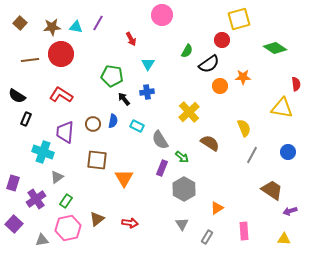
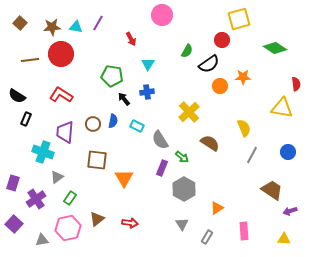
green rectangle at (66, 201): moved 4 px right, 3 px up
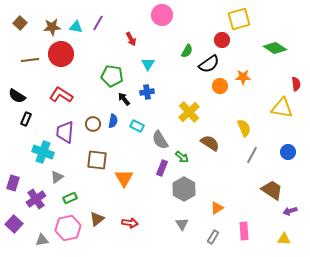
green rectangle at (70, 198): rotated 32 degrees clockwise
gray rectangle at (207, 237): moved 6 px right
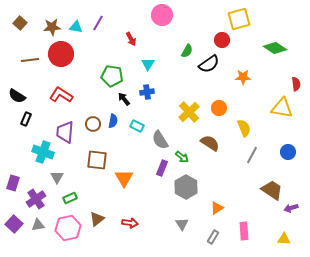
orange circle at (220, 86): moved 1 px left, 22 px down
gray triangle at (57, 177): rotated 24 degrees counterclockwise
gray hexagon at (184, 189): moved 2 px right, 2 px up
purple arrow at (290, 211): moved 1 px right, 3 px up
gray triangle at (42, 240): moved 4 px left, 15 px up
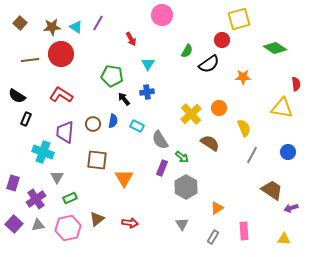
cyan triangle at (76, 27): rotated 24 degrees clockwise
yellow cross at (189, 112): moved 2 px right, 2 px down
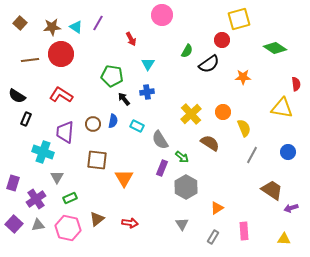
orange circle at (219, 108): moved 4 px right, 4 px down
pink hexagon at (68, 228): rotated 25 degrees clockwise
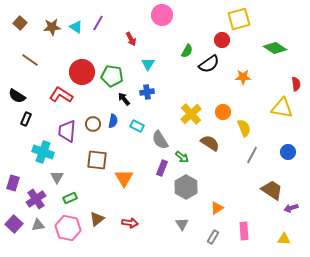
red circle at (61, 54): moved 21 px right, 18 px down
brown line at (30, 60): rotated 42 degrees clockwise
purple trapezoid at (65, 132): moved 2 px right, 1 px up
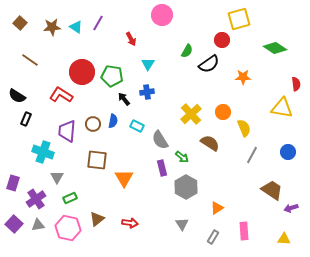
purple rectangle at (162, 168): rotated 35 degrees counterclockwise
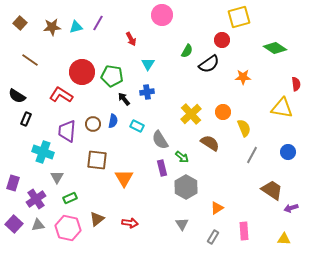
yellow square at (239, 19): moved 2 px up
cyan triangle at (76, 27): rotated 48 degrees counterclockwise
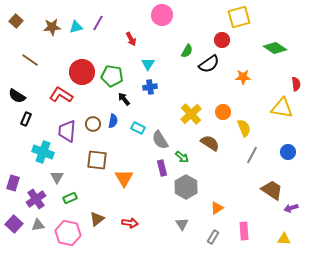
brown square at (20, 23): moved 4 px left, 2 px up
blue cross at (147, 92): moved 3 px right, 5 px up
cyan rectangle at (137, 126): moved 1 px right, 2 px down
pink hexagon at (68, 228): moved 5 px down
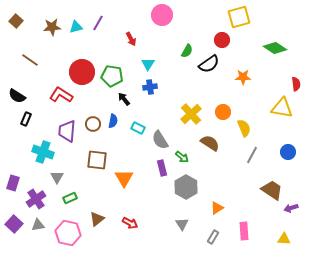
red arrow at (130, 223): rotated 21 degrees clockwise
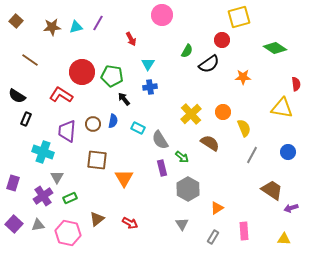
gray hexagon at (186, 187): moved 2 px right, 2 px down
purple cross at (36, 199): moved 7 px right, 3 px up
